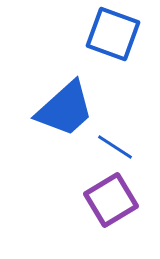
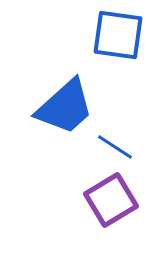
blue square: moved 5 px right, 1 px down; rotated 12 degrees counterclockwise
blue trapezoid: moved 2 px up
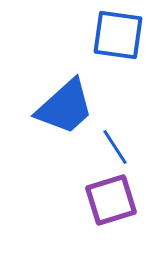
blue line: rotated 24 degrees clockwise
purple square: rotated 14 degrees clockwise
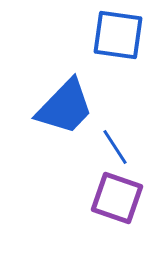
blue trapezoid: rotated 4 degrees counterclockwise
purple square: moved 6 px right, 2 px up; rotated 36 degrees clockwise
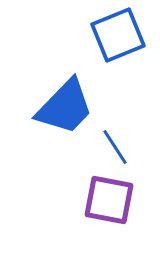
blue square: rotated 30 degrees counterclockwise
purple square: moved 8 px left, 2 px down; rotated 8 degrees counterclockwise
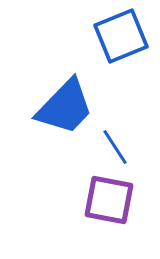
blue square: moved 3 px right, 1 px down
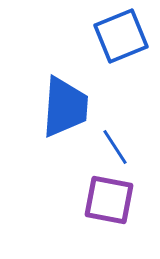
blue trapezoid: rotated 40 degrees counterclockwise
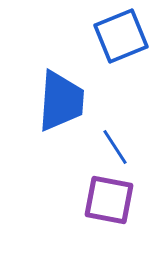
blue trapezoid: moved 4 px left, 6 px up
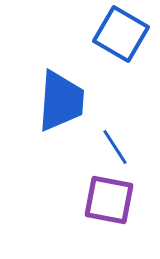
blue square: moved 2 px up; rotated 38 degrees counterclockwise
